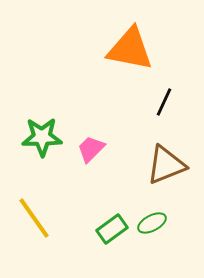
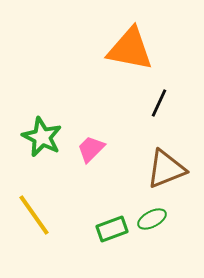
black line: moved 5 px left, 1 px down
green star: rotated 27 degrees clockwise
brown triangle: moved 4 px down
yellow line: moved 3 px up
green ellipse: moved 4 px up
green rectangle: rotated 16 degrees clockwise
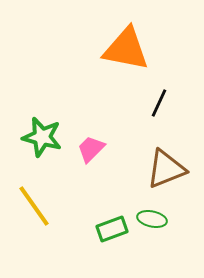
orange triangle: moved 4 px left
green star: rotated 12 degrees counterclockwise
yellow line: moved 9 px up
green ellipse: rotated 40 degrees clockwise
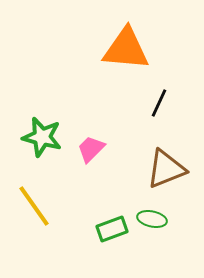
orange triangle: rotated 6 degrees counterclockwise
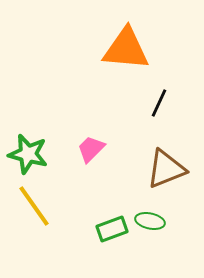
green star: moved 14 px left, 17 px down
green ellipse: moved 2 px left, 2 px down
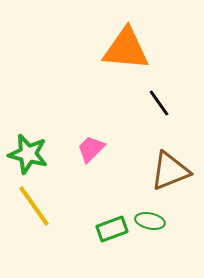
black line: rotated 60 degrees counterclockwise
brown triangle: moved 4 px right, 2 px down
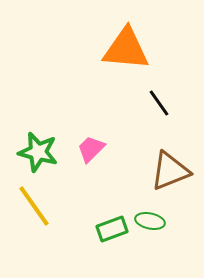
green star: moved 10 px right, 2 px up
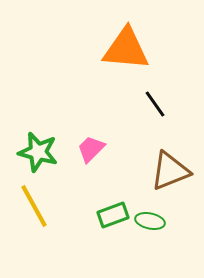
black line: moved 4 px left, 1 px down
yellow line: rotated 6 degrees clockwise
green rectangle: moved 1 px right, 14 px up
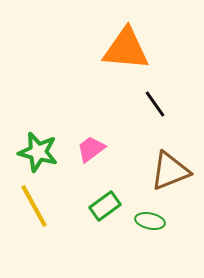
pink trapezoid: rotated 8 degrees clockwise
green rectangle: moved 8 px left, 9 px up; rotated 16 degrees counterclockwise
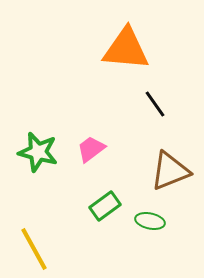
yellow line: moved 43 px down
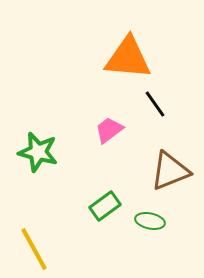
orange triangle: moved 2 px right, 9 px down
pink trapezoid: moved 18 px right, 19 px up
